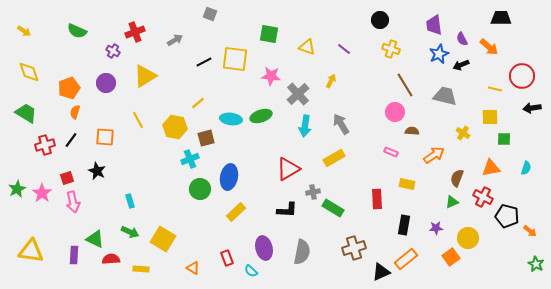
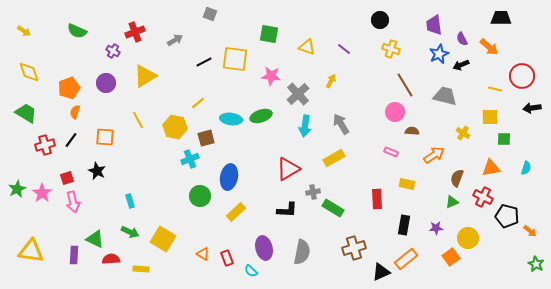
green circle at (200, 189): moved 7 px down
orange triangle at (193, 268): moved 10 px right, 14 px up
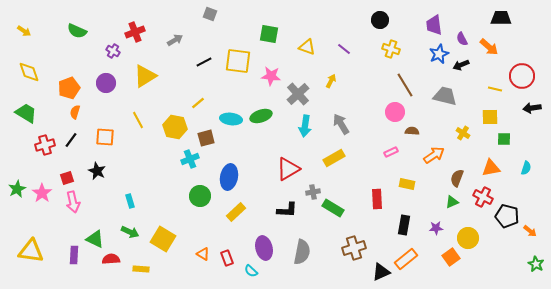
yellow square at (235, 59): moved 3 px right, 2 px down
pink rectangle at (391, 152): rotated 48 degrees counterclockwise
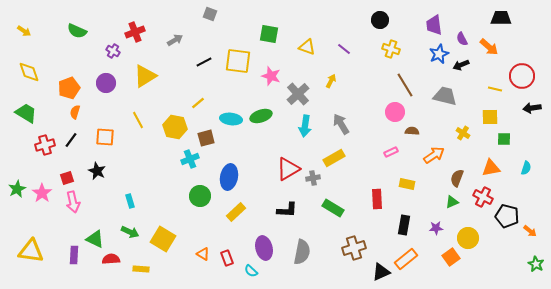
pink star at (271, 76): rotated 12 degrees clockwise
gray cross at (313, 192): moved 14 px up
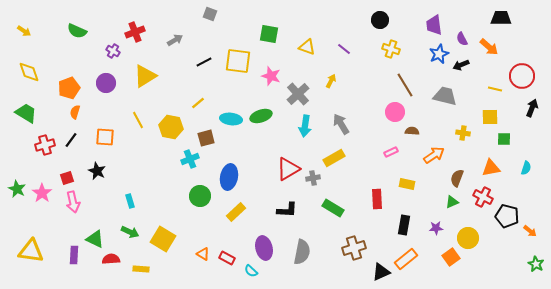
black arrow at (532, 108): rotated 120 degrees clockwise
yellow hexagon at (175, 127): moved 4 px left
yellow cross at (463, 133): rotated 24 degrees counterclockwise
green star at (17, 189): rotated 18 degrees counterclockwise
red rectangle at (227, 258): rotated 42 degrees counterclockwise
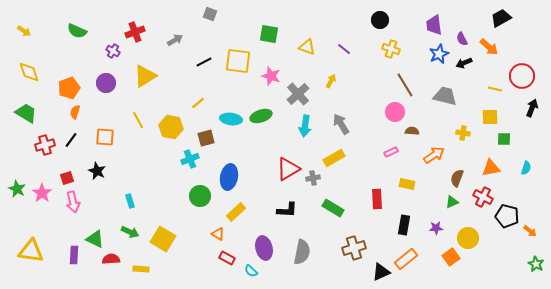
black trapezoid at (501, 18): rotated 30 degrees counterclockwise
black arrow at (461, 65): moved 3 px right, 2 px up
orange triangle at (203, 254): moved 15 px right, 20 px up
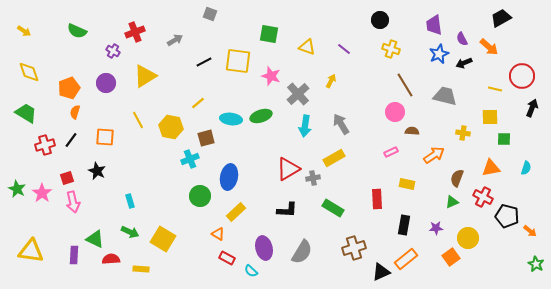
gray semicircle at (302, 252): rotated 20 degrees clockwise
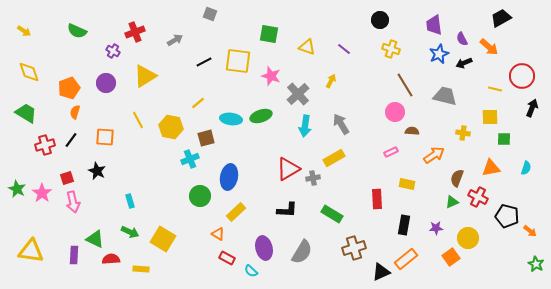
red cross at (483, 197): moved 5 px left
green rectangle at (333, 208): moved 1 px left, 6 px down
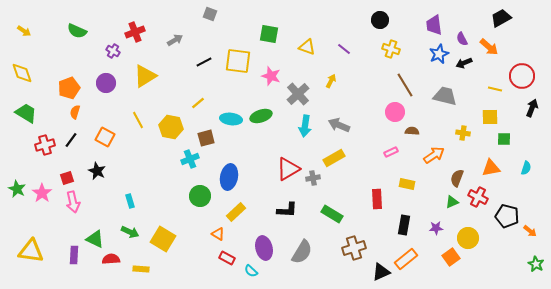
yellow diamond at (29, 72): moved 7 px left, 1 px down
gray arrow at (341, 124): moved 2 px left, 1 px down; rotated 35 degrees counterclockwise
orange square at (105, 137): rotated 24 degrees clockwise
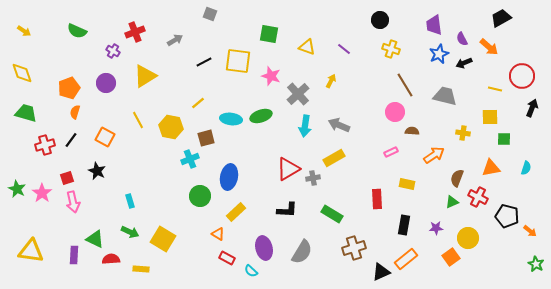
green trapezoid at (26, 113): rotated 15 degrees counterclockwise
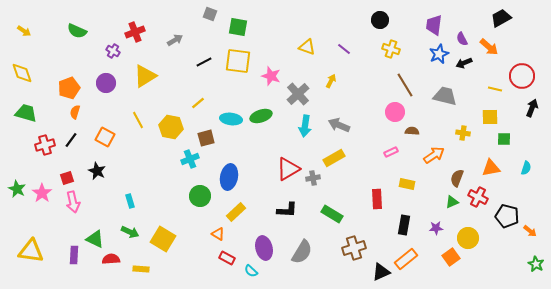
purple trapezoid at (434, 25): rotated 15 degrees clockwise
green square at (269, 34): moved 31 px left, 7 px up
